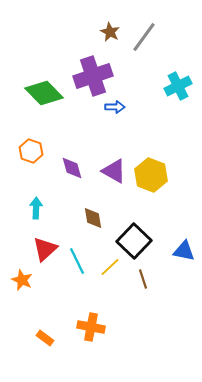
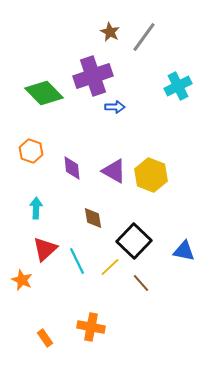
purple diamond: rotated 10 degrees clockwise
brown line: moved 2 px left, 4 px down; rotated 24 degrees counterclockwise
orange rectangle: rotated 18 degrees clockwise
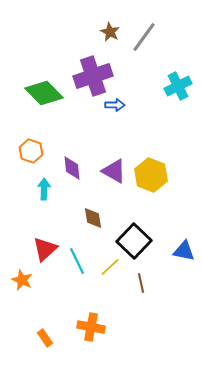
blue arrow: moved 2 px up
cyan arrow: moved 8 px right, 19 px up
brown line: rotated 30 degrees clockwise
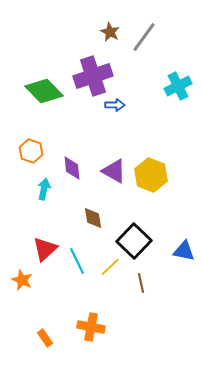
green diamond: moved 2 px up
cyan arrow: rotated 10 degrees clockwise
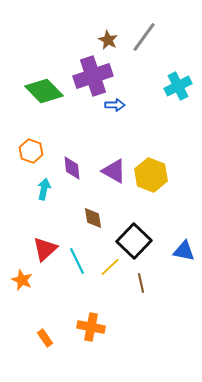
brown star: moved 2 px left, 8 px down
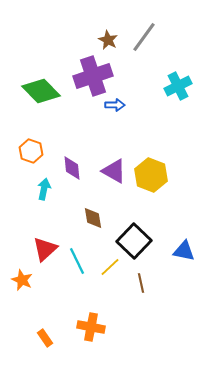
green diamond: moved 3 px left
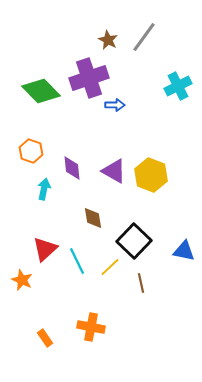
purple cross: moved 4 px left, 2 px down
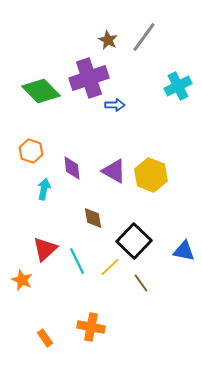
brown line: rotated 24 degrees counterclockwise
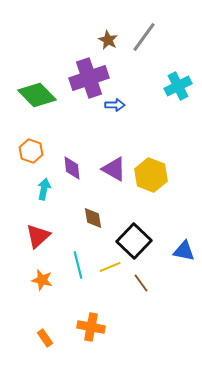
green diamond: moved 4 px left, 4 px down
purple triangle: moved 2 px up
red triangle: moved 7 px left, 13 px up
cyan line: moved 1 px right, 4 px down; rotated 12 degrees clockwise
yellow line: rotated 20 degrees clockwise
orange star: moved 20 px right; rotated 10 degrees counterclockwise
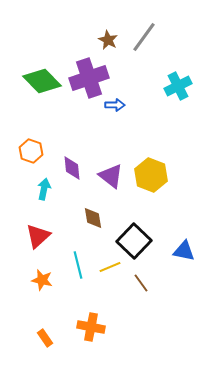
green diamond: moved 5 px right, 14 px up
purple triangle: moved 3 px left, 7 px down; rotated 8 degrees clockwise
